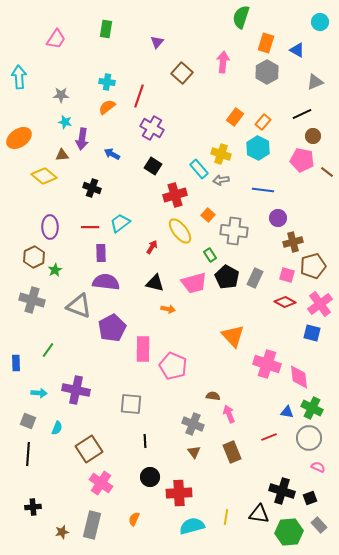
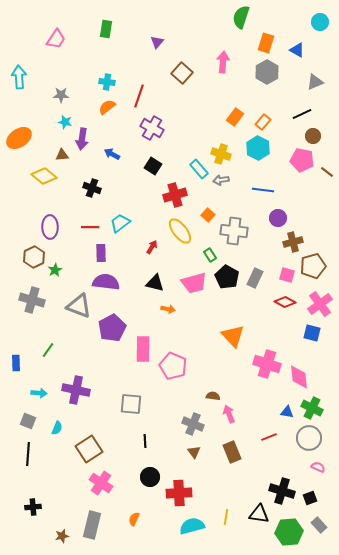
brown star at (62, 532): moved 4 px down
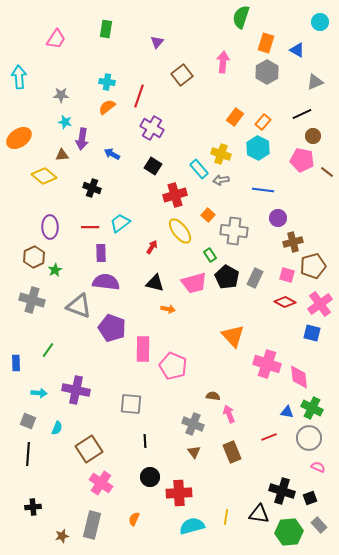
brown square at (182, 73): moved 2 px down; rotated 10 degrees clockwise
purple pentagon at (112, 328): rotated 24 degrees counterclockwise
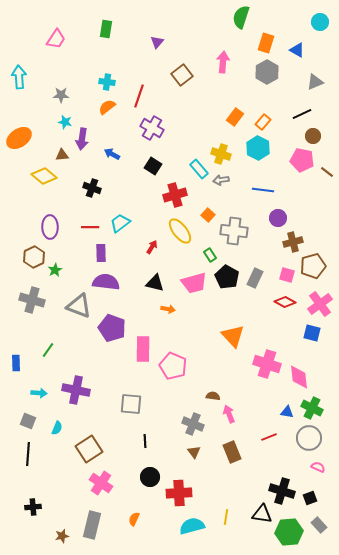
black triangle at (259, 514): moved 3 px right
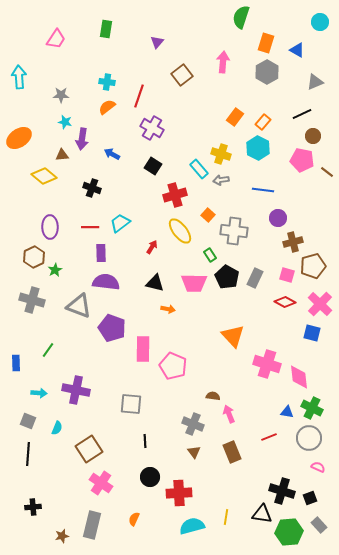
pink trapezoid at (194, 283): rotated 16 degrees clockwise
pink cross at (320, 304): rotated 10 degrees counterclockwise
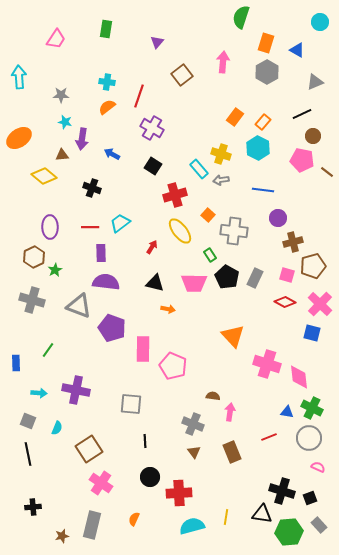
pink arrow at (229, 414): moved 1 px right, 2 px up; rotated 30 degrees clockwise
black line at (28, 454): rotated 15 degrees counterclockwise
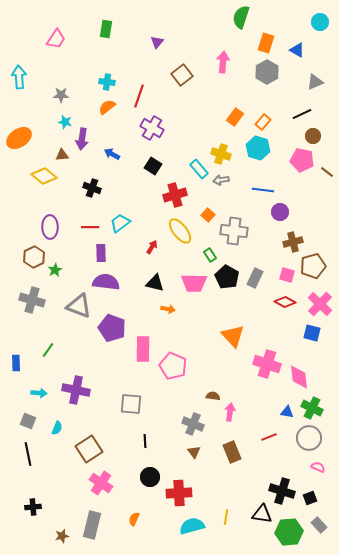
cyan hexagon at (258, 148): rotated 10 degrees counterclockwise
purple circle at (278, 218): moved 2 px right, 6 px up
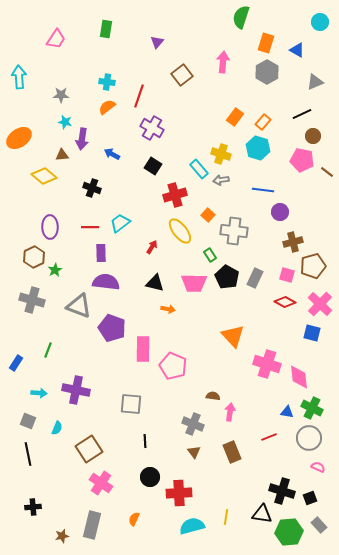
green line at (48, 350): rotated 14 degrees counterclockwise
blue rectangle at (16, 363): rotated 35 degrees clockwise
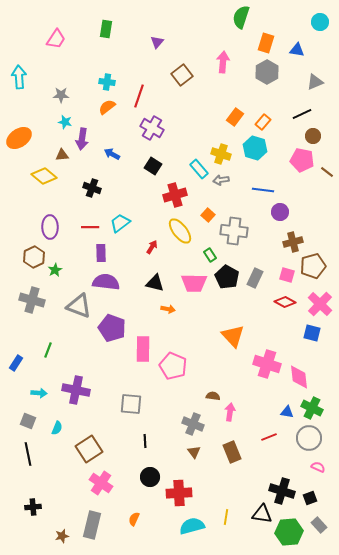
blue triangle at (297, 50): rotated 21 degrees counterclockwise
cyan hexagon at (258, 148): moved 3 px left
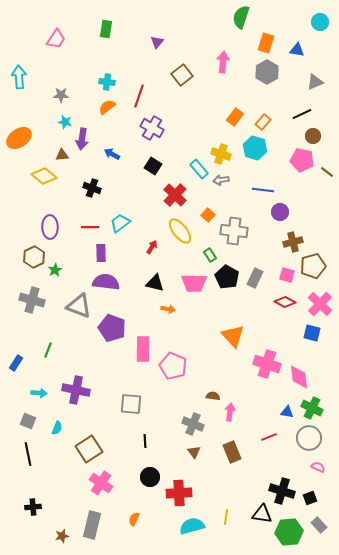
red cross at (175, 195): rotated 30 degrees counterclockwise
